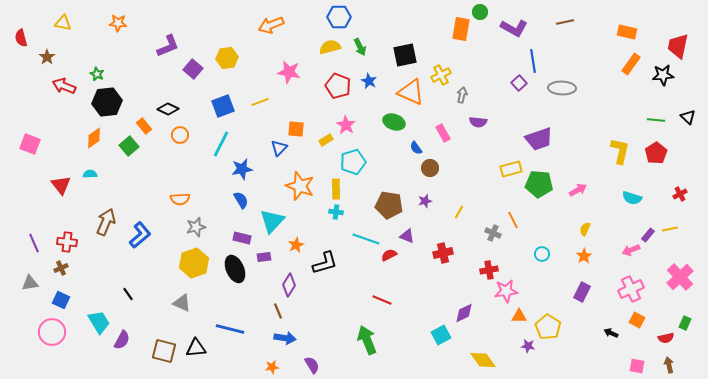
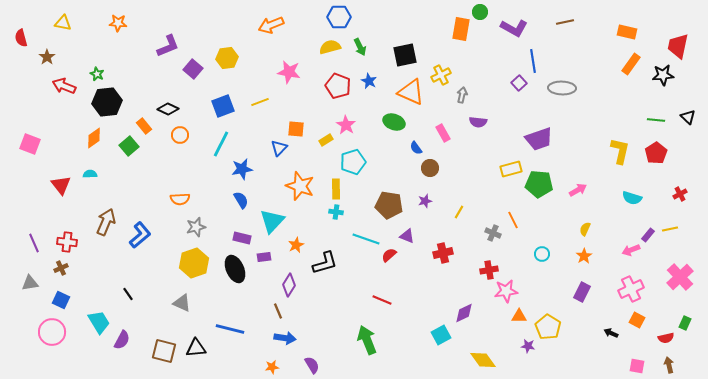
red semicircle at (389, 255): rotated 14 degrees counterclockwise
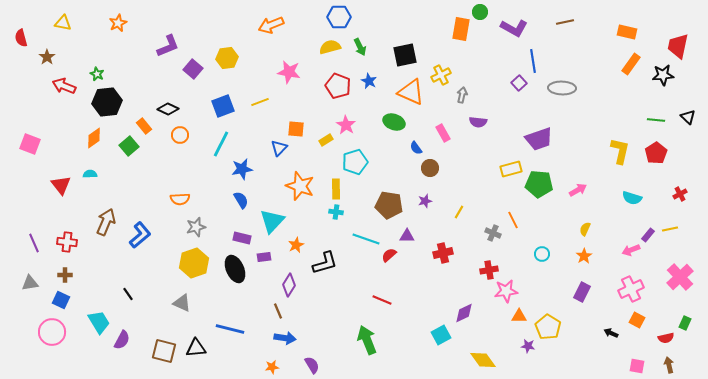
orange star at (118, 23): rotated 30 degrees counterclockwise
cyan pentagon at (353, 162): moved 2 px right
purple triangle at (407, 236): rotated 21 degrees counterclockwise
brown cross at (61, 268): moved 4 px right, 7 px down; rotated 24 degrees clockwise
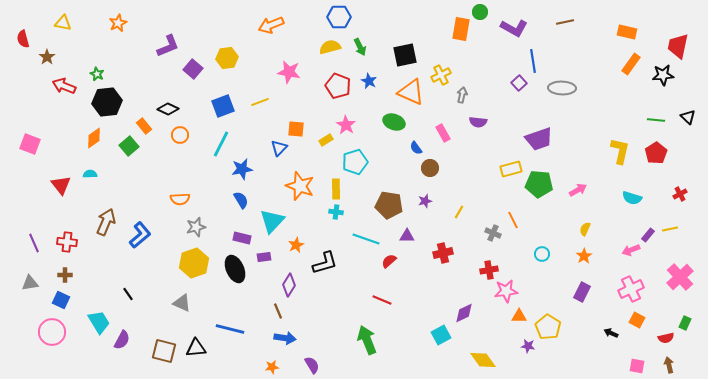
red semicircle at (21, 38): moved 2 px right, 1 px down
red semicircle at (389, 255): moved 6 px down
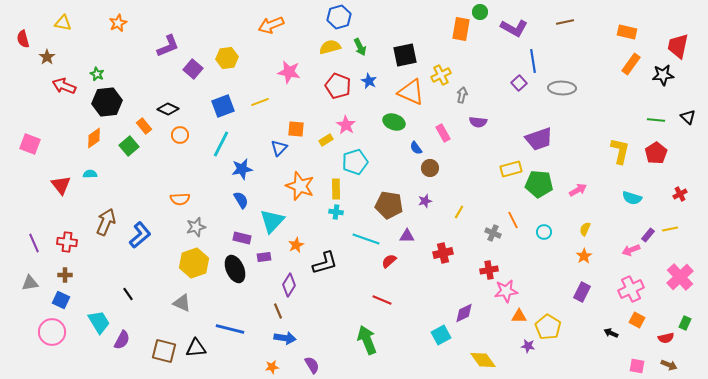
blue hexagon at (339, 17): rotated 15 degrees counterclockwise
cyan circle at (542, 254): moved 2 px right, 22 px up
brown arrow at (669, 365): rotated 126 degrees clockwise
